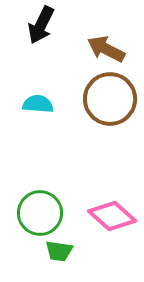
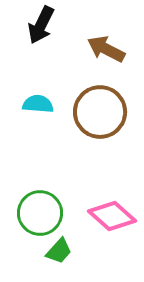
brown circle: moved 10 px left, 13 px down
green trapezoid: rotated 56 degrees counterclockwise
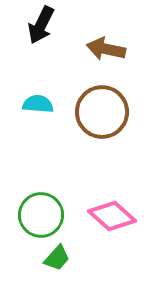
brown arrow: rotated 15 degrees counterclockwise
brown circle: moved 2 px right
green circle: moved 1 px right, 2 px down
green trapezoid: moved 2 px left, 7 px down
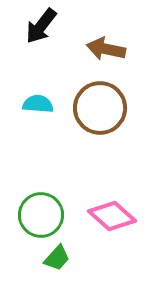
black arrow: moved 1 px down; rotated 12 degrees clockwise
brown circle: moved 2 px left, 4 px up
